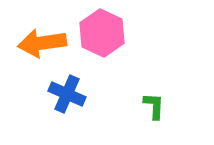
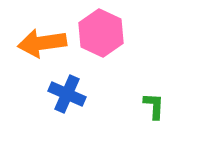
pink hexagon: moved 1 px left
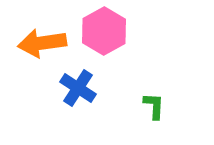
pink hexagon: moved 3 px right, 2 px up; rotated 6 degrees clockwise
blue cross: moved 11 px right, 6 px up; rotated 9 degrees clockwise
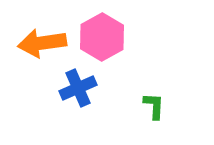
pink hexagon: moved 2 px left, 6 px down
blue cross: rotated 33 degrees clockwise
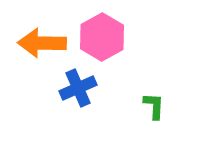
orange arrow: rotated 9 degrees clockwise
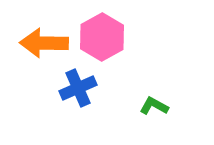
orange arrow: moved 2 px right
green L-shape: rotated 64 degrees counterclockwise
